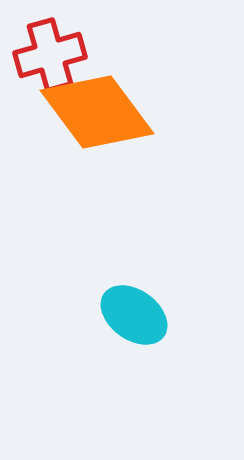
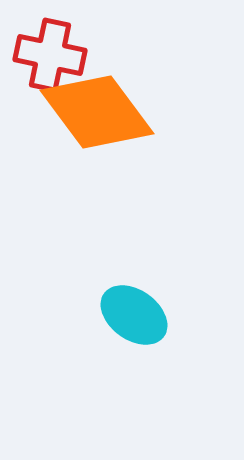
red cross: rotated 28 degrees clockwise
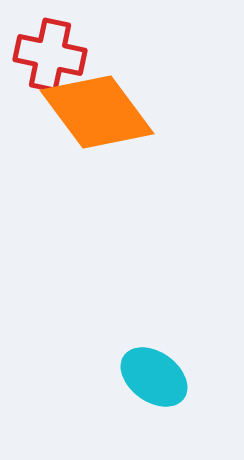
cyan ellipse: moved 20 px right, 62 px down
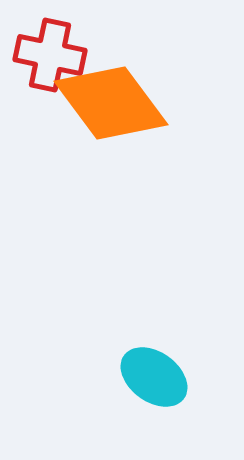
orange diamond: moved 14 px right, 9 px up
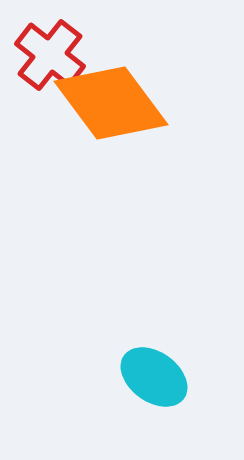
red cross: rotated 26 degrees clockwise
